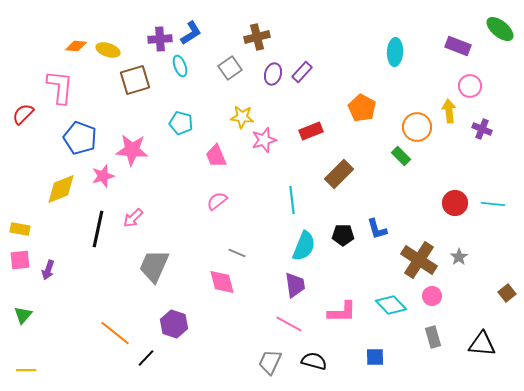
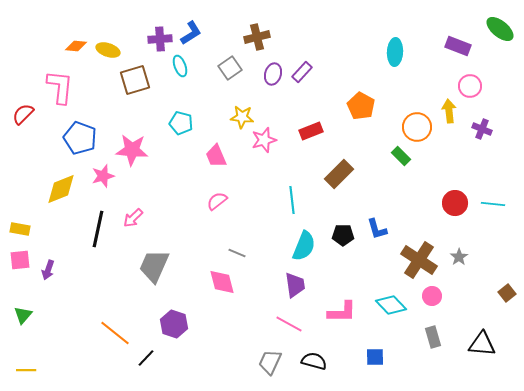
orange pentagon at (362, 108): moved 1 px left, 2 px up
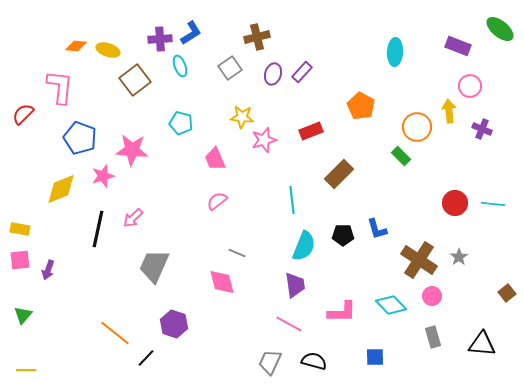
brown square at (135, 80): rotated 20 degrees counterclockwise
pink trapezoid at (216, 156): moved 1 px left, 3 px down
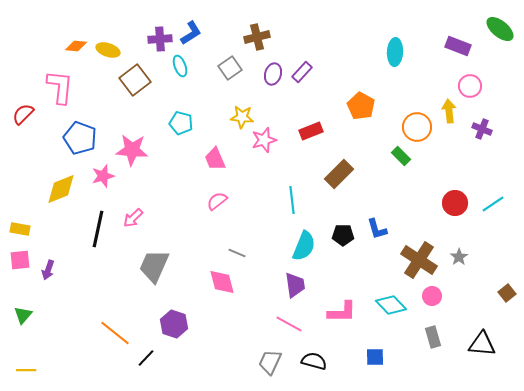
cyan line at (493, 204): rotated 40 degrees counterclockwise
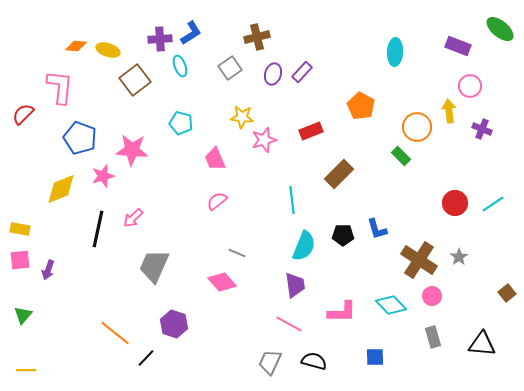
pink diamond at (222, 282): rotated 28 degrees counterclockwise
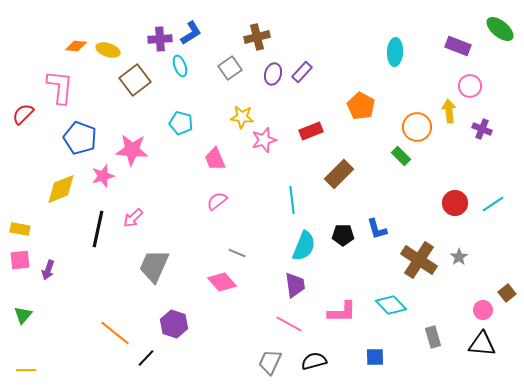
pink circle at (432, 296): moved 51 px right, 14 px down
black semicircle at (314, 361): rotated 30 degrees counterclockwise
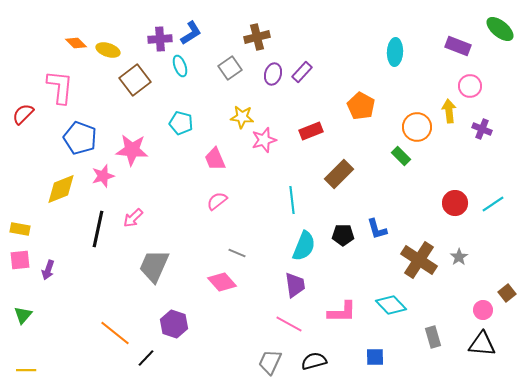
orange diamond at (76, 46): moved 3 px up; rotated 40 degrees clockwise
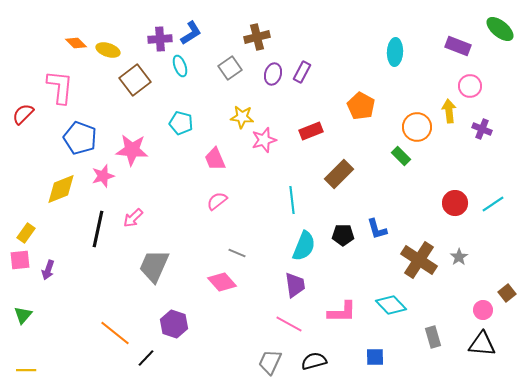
purple rectangle at (302, 72): rotated 15 degrees counterclockwise
yellow rectangle at (20, 229): moved 6 px right, 4 px down; rotated 66 degrees counterclockwise
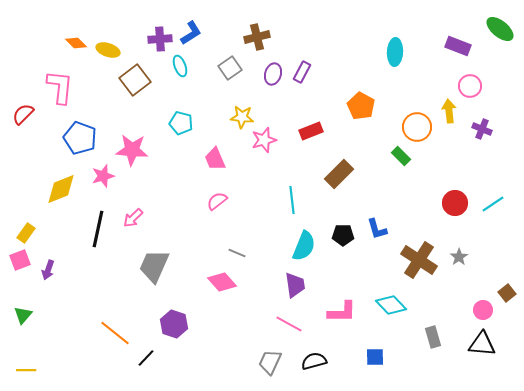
pink square at (20, 260): rotated 15 degrees counterclockwise
